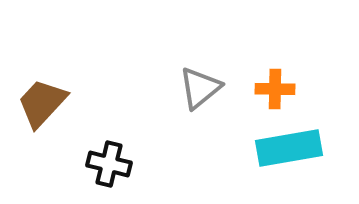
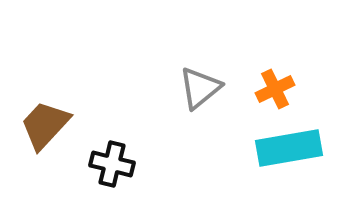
orange cross: rotated 27 degrees counterclockwise
brown trapezoid: moved 3 px right, 22 px down
black cross: moved 3 px right
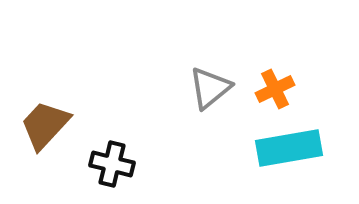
gray triangle: moved 10 px right
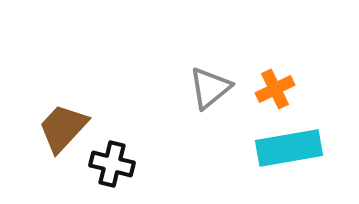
brown trapezoid: moved 18 px right, 3 px down
